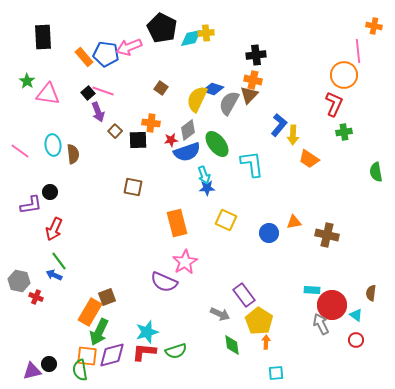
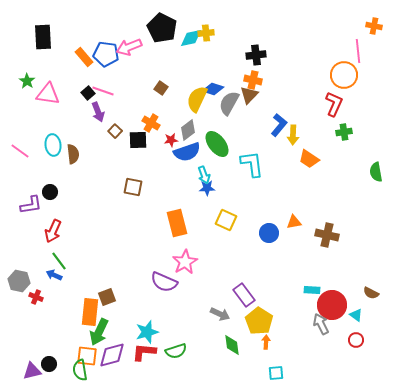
orange cross at (151, 123): rotated 24 degrees clockwise
red arrow at (54, 229): moved 1 px left, 2 px down
brown semicircle at (371, 293): rotated 70 degrees counterclockwise
orange rectangle at (90, 312): rotated 24 degrees counterclockwise
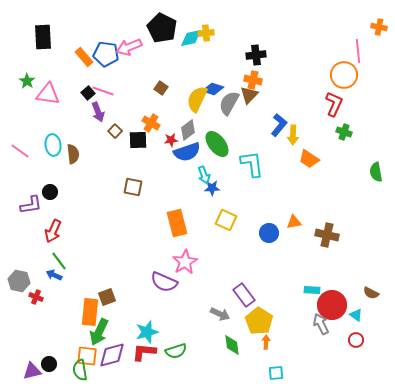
orange cross at (374, 26): moved 5 px right, 1 px down
green cross at (344, 132): rotated 28 degrees clockwise
blue star at (207, 188): moved 5 px right
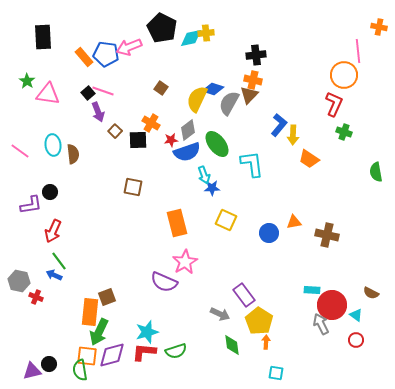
cyan square at (276, 373): rotated 14 degrees clockwise
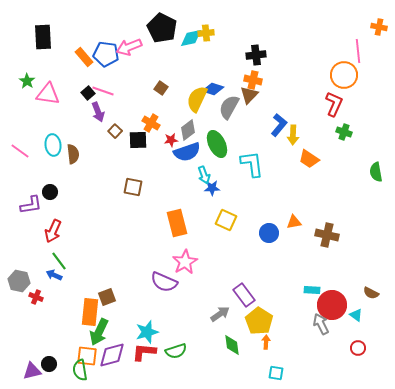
gray semicircle at (229, 103): moved 4 px down
green ellipse at (217, 144): rotated 12 degrees clockwise
gray arrow at (220, 314): rotated 60 degrees counterclockwise
red circle at (356, 340): moved 2 px right, 8 px down
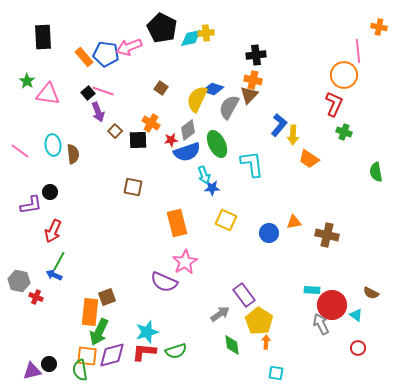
green line at (59, 261): rotated 66 degrees clockwise
